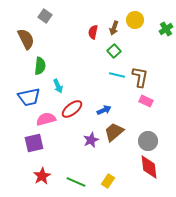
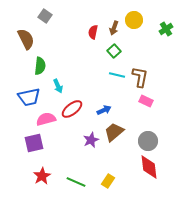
yellow circle: moved 1 px left
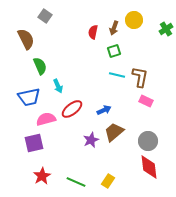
green square: rotated 24 degrees clockwise
green semicircle: rotated 30 degrees counterclockwise
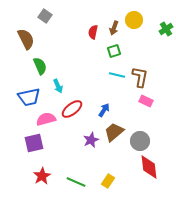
blue arrow: rotated 32 degrees counterclockwise
gray circle: moved 8 px left
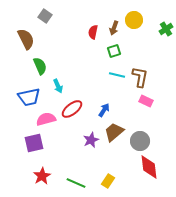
green line: moved 1 px down
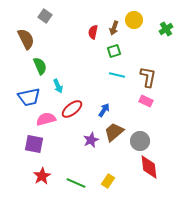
brown L-shape: moved 8 px right
purple square: moved 1 px down; rotated 24 degrees clockwise
